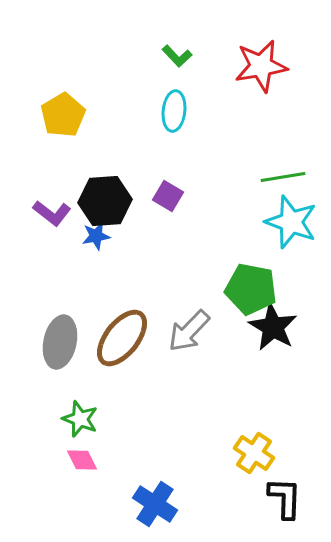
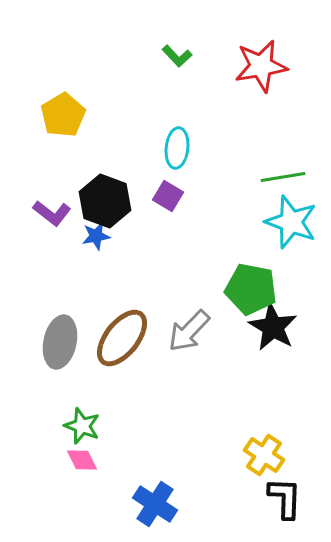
cyan ellipse: moved 3 px right, 37 px down
black hexagon: rotated 24 degrees clockwise
green star: moved 2 px right, 7 px down
yellow cross: moved 10 px right, 2 px down
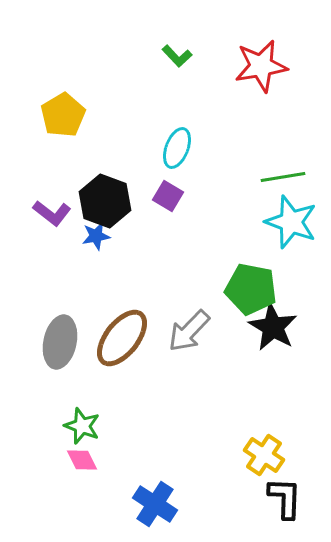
cyan ellipse: rotated 15 degrees clockwise
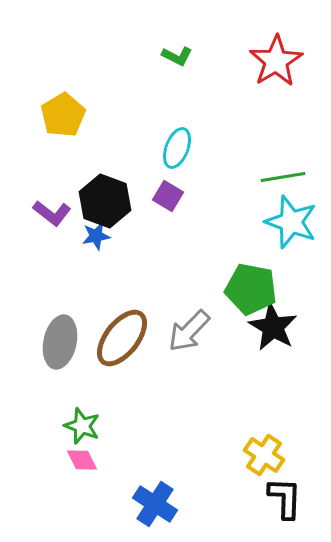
green L-shape: rotated 20 degrees counterclockwise
red star: moved 15 px right, 5 px up; rotated 22 degrees counterclockwise
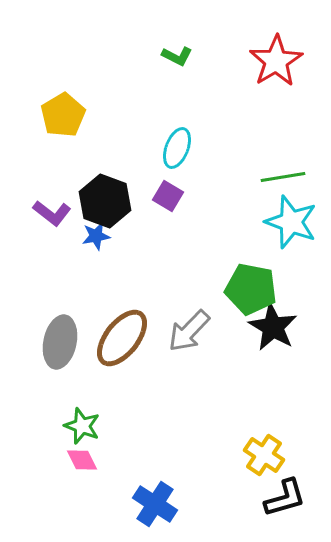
black L-shape: rotated 72 degrees clockwise
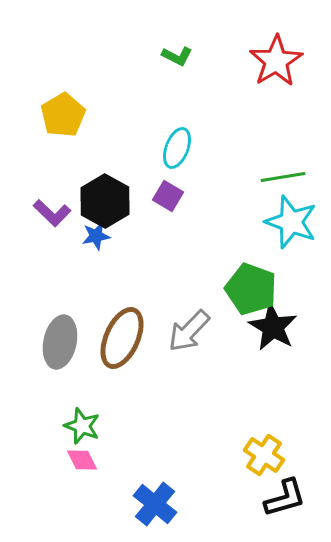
black hexagon: rotated 9 degrees clockwise
purple L-shape: rotated 6 degrees clockwise
green pentagon: rotated 9 degrees clockwise
brown ellipse: rotated 14 degrees counterclockwise
blue cross: rotated 6 degrees clockwise
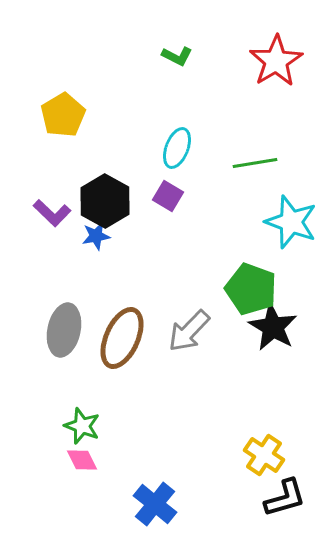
green line: moved 28 px left, 14 px up
gray ellipse: moved 4 px right, 12 px up
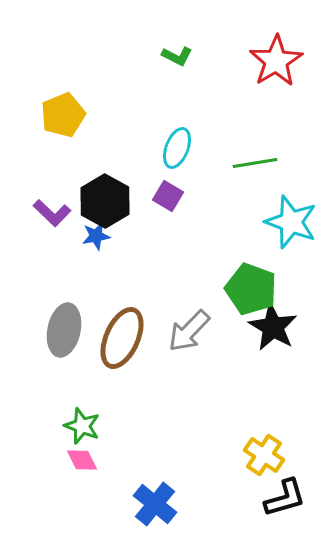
yellow pentagon: rotated 9 degrees clockwise
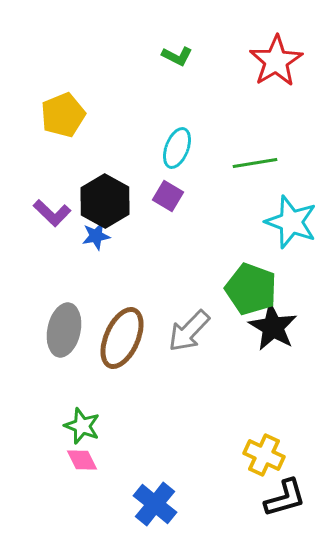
yellow cross: rotated 9 degrees counterclockwise
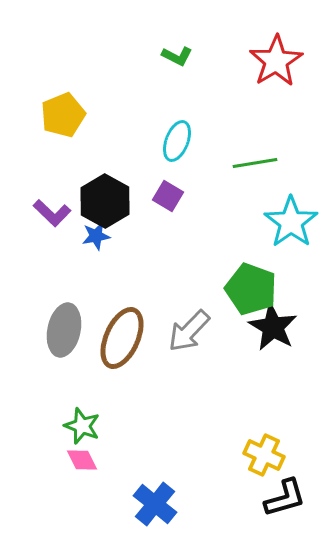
cyan ellipse: moved 7 px up
cyan star: rotated 16 degrees clockwise
